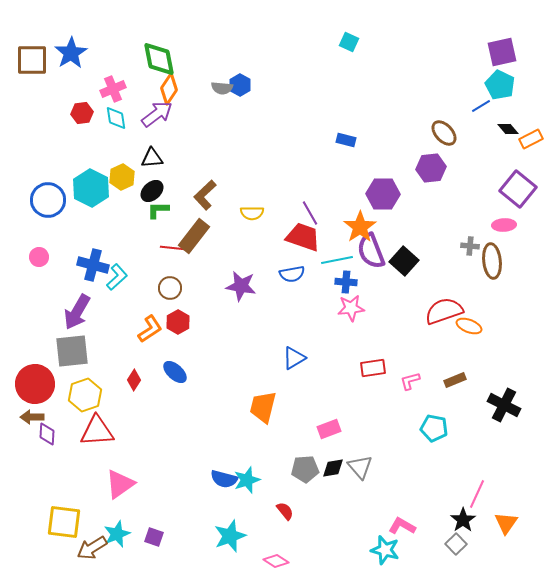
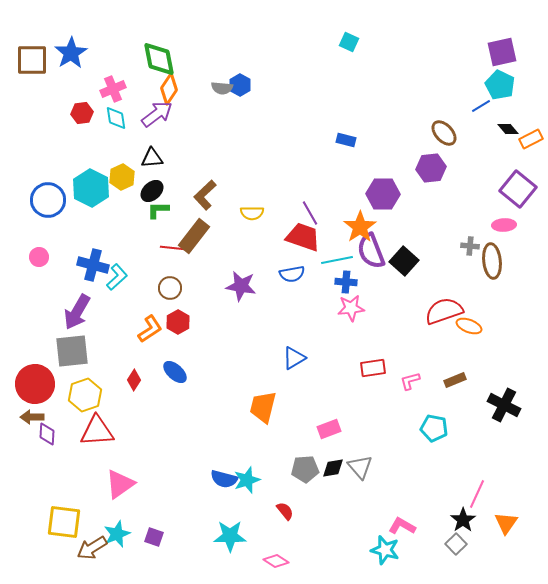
cyan star at (230, 536): rotated 20 degrees clockwise
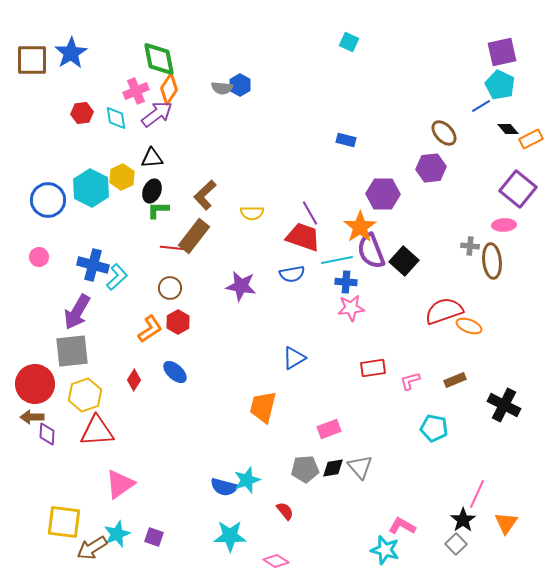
pink cross at (113, 89): moved 23 px right, 2 px down
black ellipse at (152, 191): rotated 25 degrees counterclockwise
blue semicircle at (224, 479): moved 8 px down
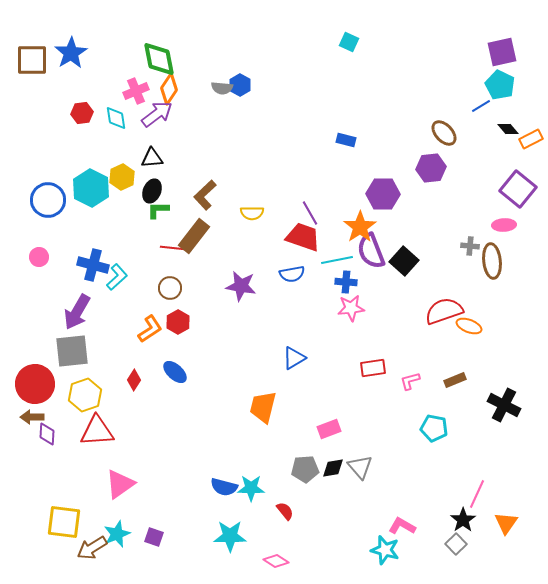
cyan star at (247, 480): moved 4 px right, 8 px down; rotated 20 degrees clockwise
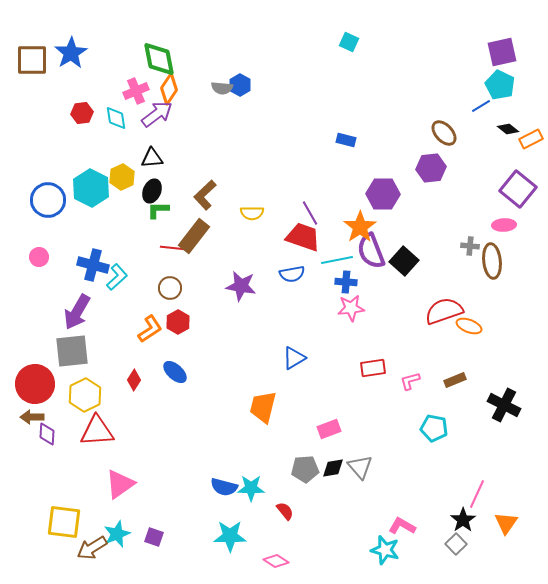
black diamond at (508, 129): rotated 10 degrees counterclockwise
yellow hexagon at (85, 395): rotated 8 degrees counterclockwise
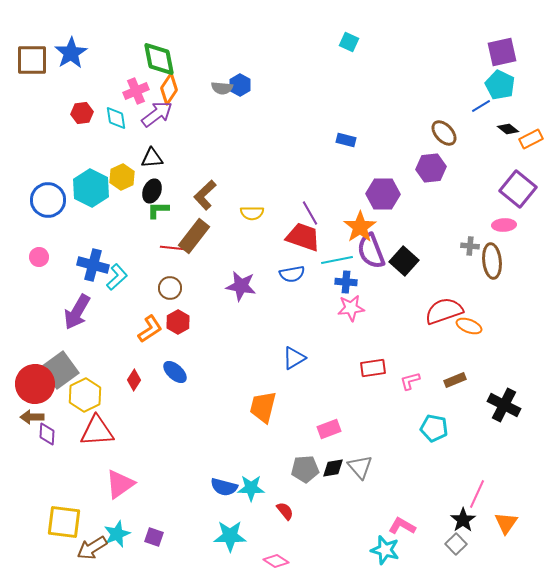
gray square at (72, 351): moved 12 px left, 19 px down; rotated 30 degrees counterclockwise
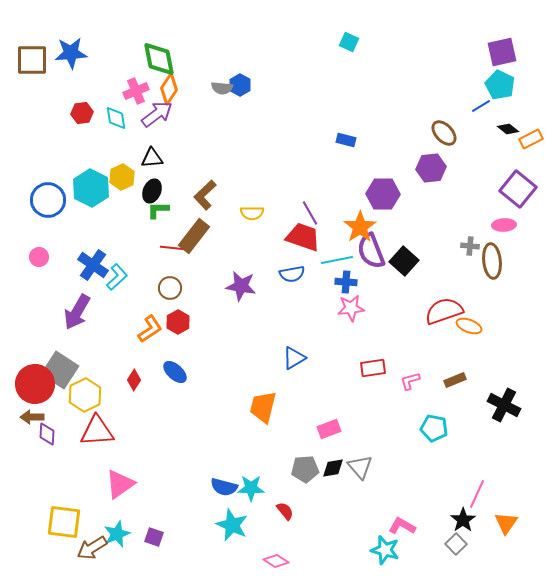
blue star at (71, 53): rotated 28 degrees clockwise
blue cross at (93, 265): rotated 20 degrees clockwise
gray square at (60, 370): rotated 21 degrees counterclockwise
cyan star at (230, 536): moved 2 px right, 11 px up; rotated 24 degrees clockwise
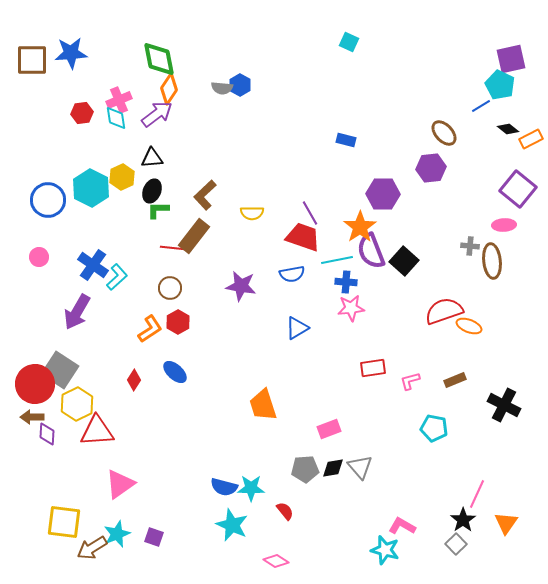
purple square at (502, 52): moved 9 px right, 7 px down
pink cross at (136, 91): moved 17 px left, 9 px down
blue triangle at (294, 358): moved 3 px right, 30 px up
yellow hexagon at (85, 395): moved 8 px left, 9 px down
orange trapezoid at (263, 407): moved 2 px up; rotated 32 degrees counterclockwise
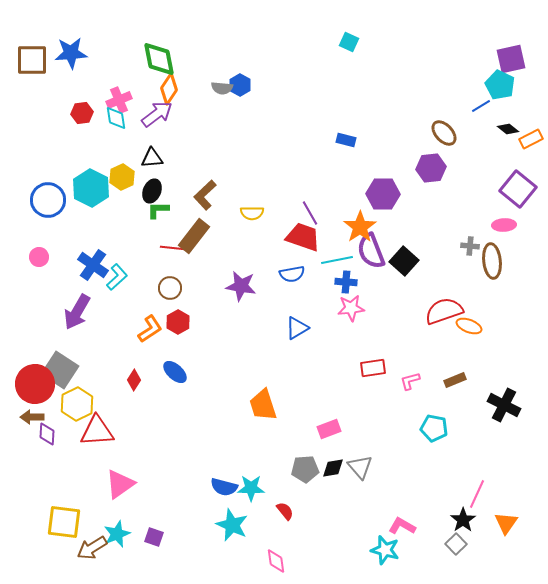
pink diamond at (276, 561): rotated 50 degrees clockwise
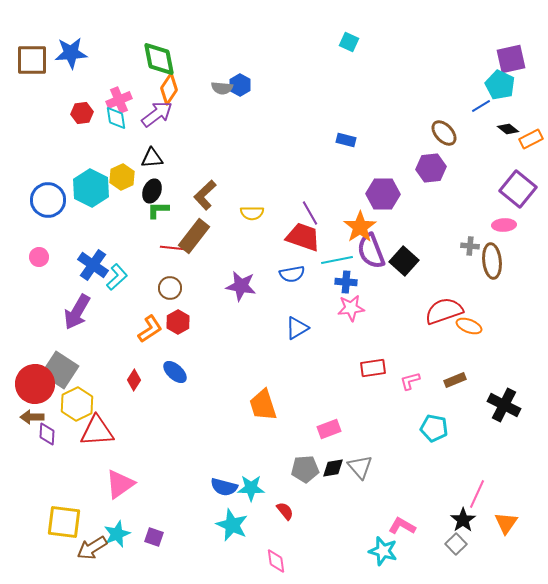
cyan star at (385, 550): moved 2 px left, 1 px down
